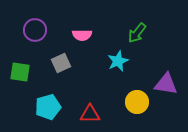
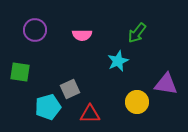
gray square: moved 9 px right, 26 px down
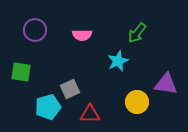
green square: moved 1 px right
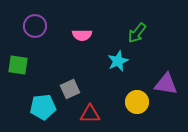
purple circle: moved 4 px up
green square: moved 3 px left, 7 px up
cyan pentagon: moved 5 px left; rotated 10 degrees clockwise
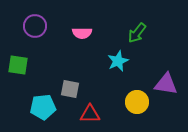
pink semicircle: moved 2 px up
gray square: rotated 36 degrees clockwise
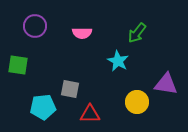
cyan star: rotated 20 degrees counterclockwise
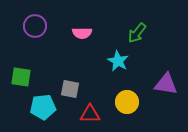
green square: moved 3 px right, 12 px down
yellow circle: moved 10 px left
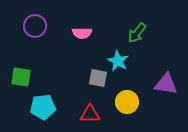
gray square: moved 28 px right, 11 px up
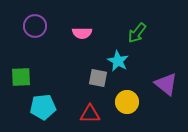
green square: rotated 10 degrees counterclockwise
purple triangle: rotated 30 degrees clockwise
